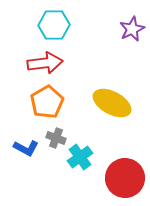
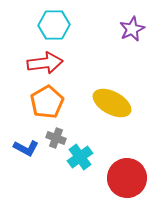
red circle: moved 2 px right
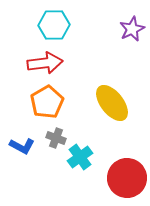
yellow ellipse: rotated 24 degrees clockwise
blue L-shape: moved 4 px left, 2 px up
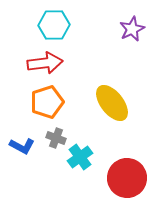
orange pentagon: rotated 12 degrees clockwise
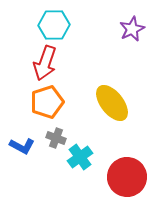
red arrow: rotated 116 degrees clockwise
red circle: moved 1 px up
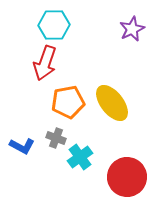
orange pentagon: moved 21 px right; rotated 8 degrees clockwise
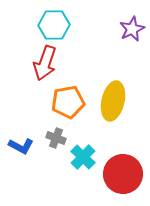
yellow ellipse: moved 1 px right, 2 px up; rotated 51 degrees clockwise
blue L-shape: moved 1 px left
cyan cross: moved 3 px right; rotated 10 degrees counterclockwise
red circle: moved 4 px left, 3 px up
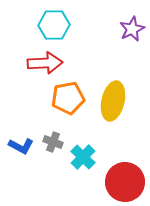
red arrow: rotated 112 degrees counterclockwise
orange pentagon: moved 4 px up
gray cross: moved 3 px left, 4 px down
red circle: moved 2 px right, 8 px down
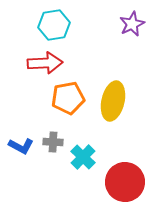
cyan hexagon: rotated 8 degrees counterclockwise
purple star: moved 5 px up
gray cross: rotated 18 degrees counterclockwise
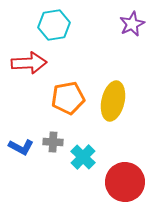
red arrow: moved 16 px left
blue L-shape: moved 1 px down
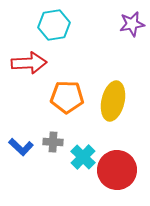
purple star: rotated 15 degrees clockwise
orange pentagon: moved 1 px left, 1 px up; rotated 12 degrees clockwise
blue L-shape: rotated 15 degrees clockwise
red circle: moved 8 px left, 12 px up
